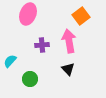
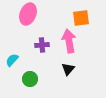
orange square: moved 2 px down; rotated 30 degrees clockwise
cyan semicircle: moved 2 px right, 1 px up
black triangle: rotated 24 degrees clockwise
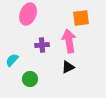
black triangle: moved 2 px up; rotated 24 degrees clockwise
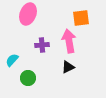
green circle: moved 2 px left, 1 px up
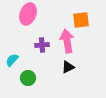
orange square: moved 2 px down
pink arrow: moved 2 px left
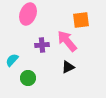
pink arrow: rotated 30 degrees counterclockwise
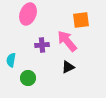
cyan semicircle: moved 1 px left; rotated 32 degrees counterclockwise
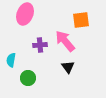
pink ellipse: moved 3 px left
pink arrow: moved 2 px left
purple cross: moved 2 px left
black triangle: rotated 40 degrees counterclockwise
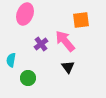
purple cross: moved 1 px right, 1 px up; rotated 32 degrees counterclockwise
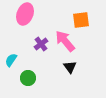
cyan semicircle: rotated 24 degrees clockwise
black triangle: moved 2 px right
